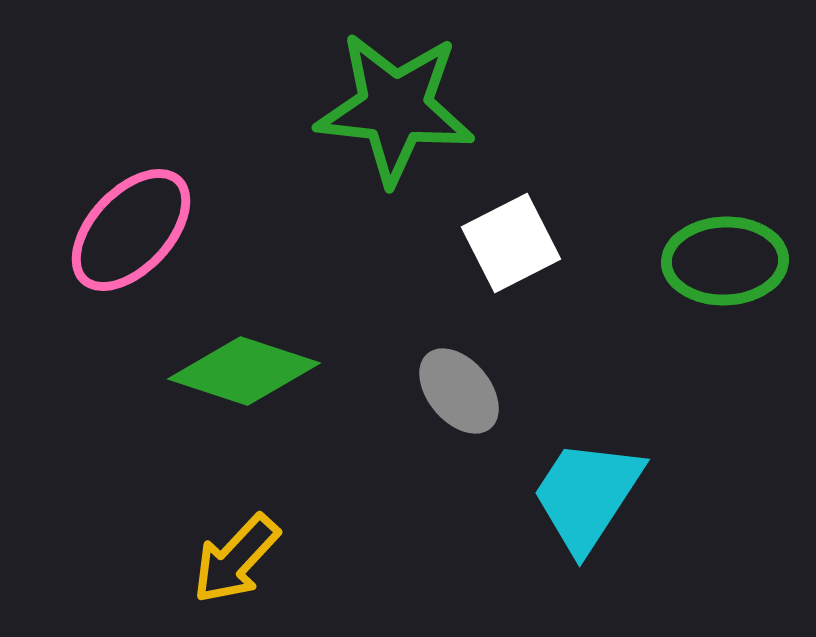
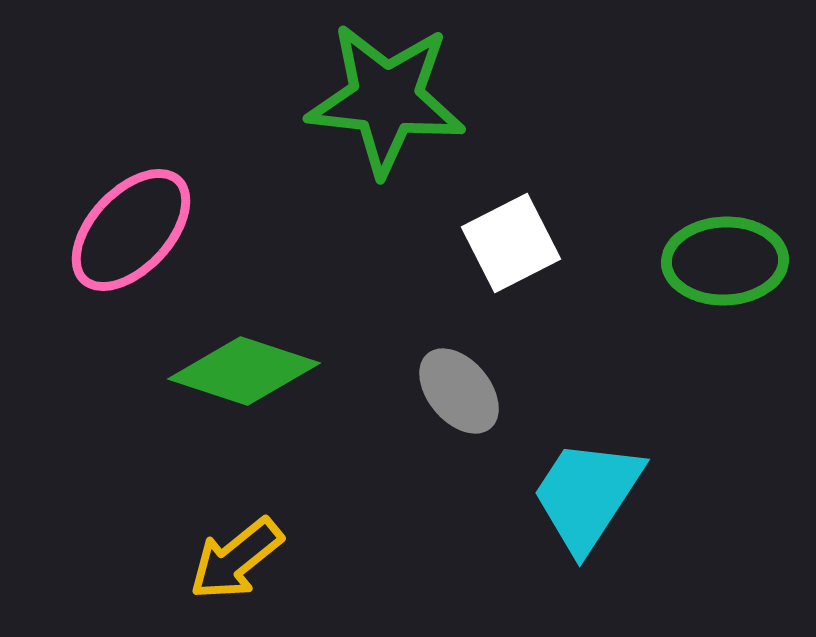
green star: moved 9 px left, 9 px up
yellow arrow: rotated 8 degrees clockwise
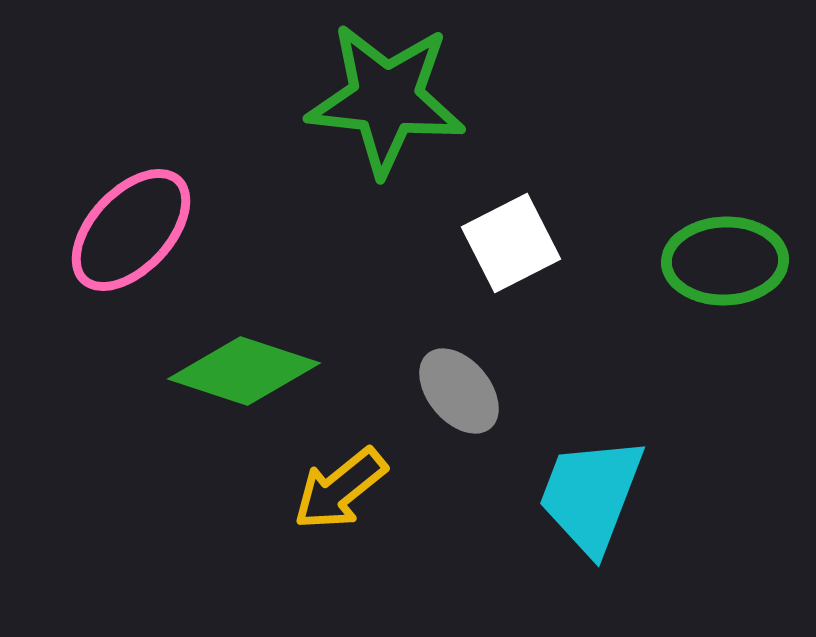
cyan trapezoid: moved 4 px right; rotated 12 degrees counterclockwise
yellow arrow: moved 104 px right, 70 px up
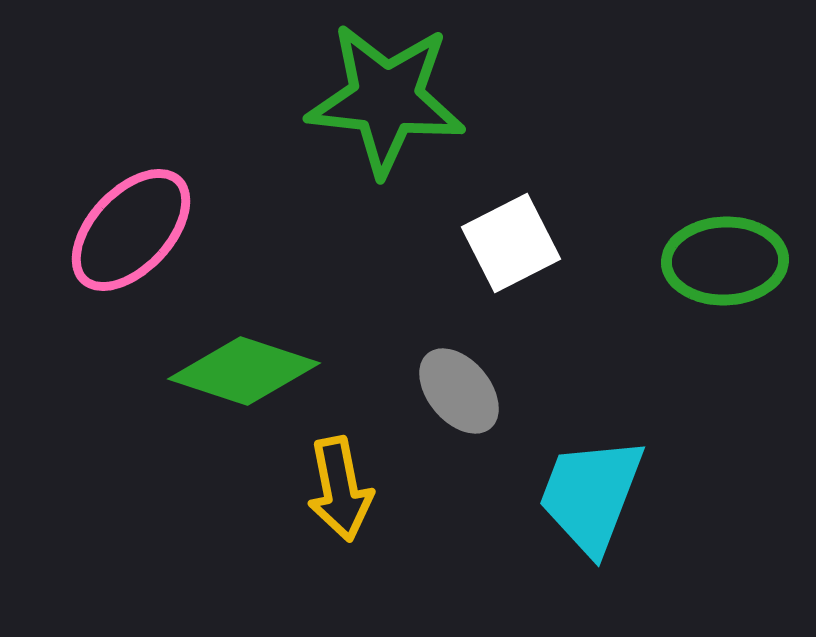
yellow arrow: rotated 62 degrees counterclockwise
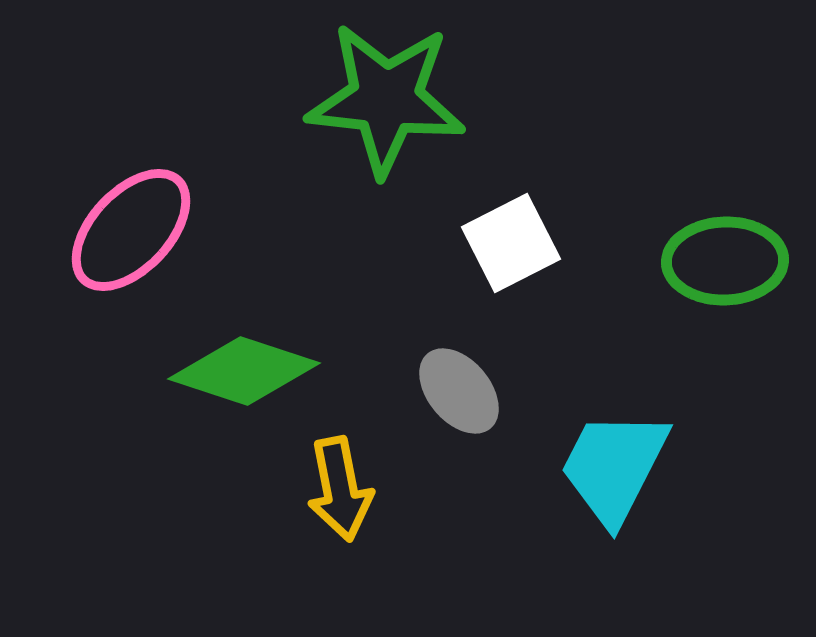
cyan trapezoid: moved 23 px right, 28 px up; rotated 6 degrees clockwise
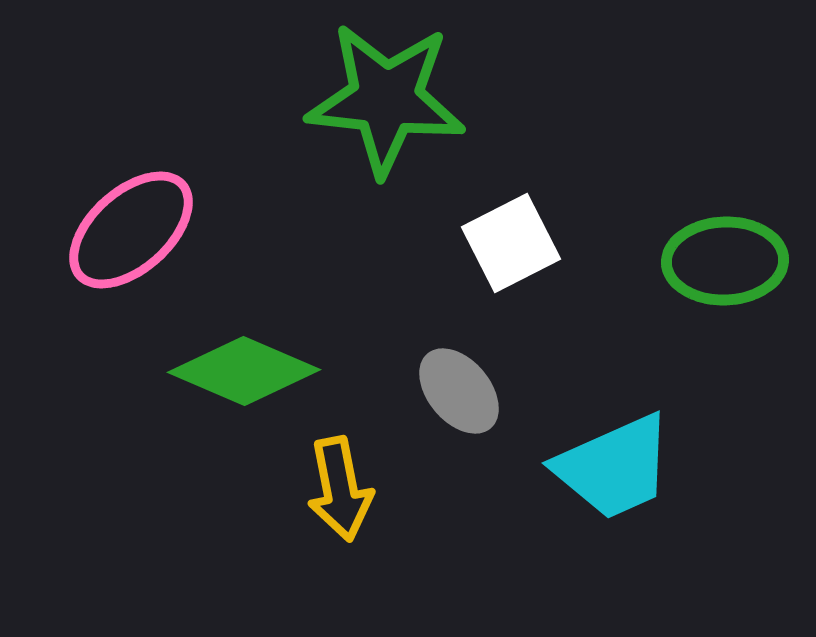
pink ellipse: rotated 5 degrees clockwise
green diamond: rotated 5 degrees clockwise
cyan trapezoid: rotated 141 degrees counterclockwise
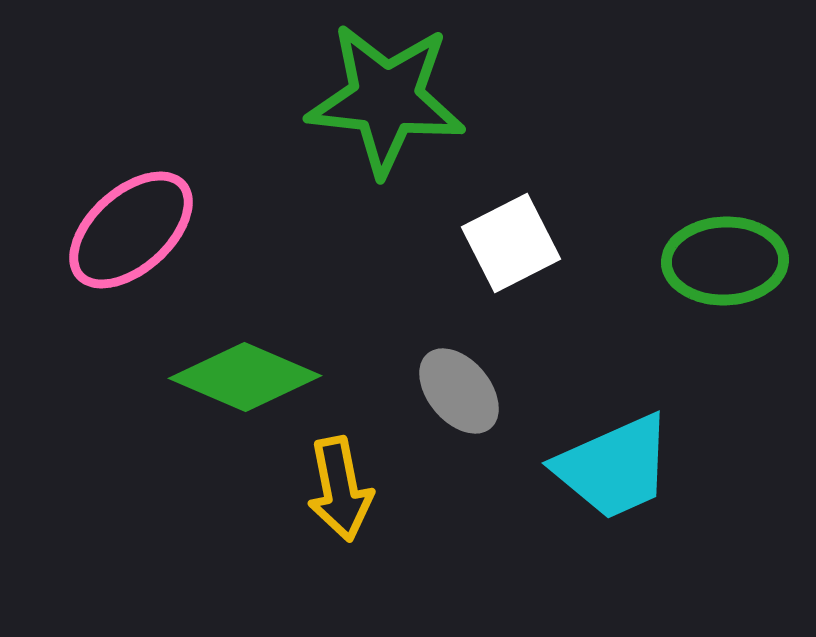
green diamond: moved 1 px right, 6 px down
